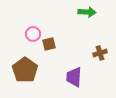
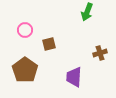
green arrow: rotated 108 degrees clockwise
pink circle: moved 8 px left, 4 px up
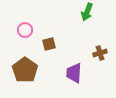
purple trapezoid: moved 4 px up
